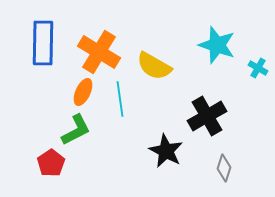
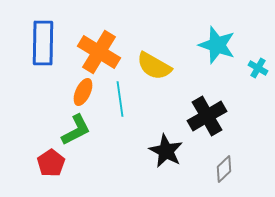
gray diamond: moved 1 px down; rotated 28 degrees clockwise
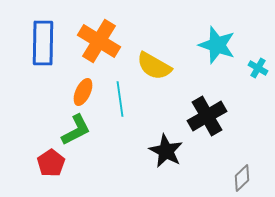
orange cross: moved 11 px up
gray diamond: moved 18 px right, 9 px down
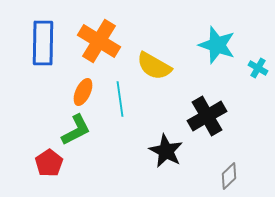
red pentagon: moved 2 px left
gray diamond: moved 13 px left, 2 px up
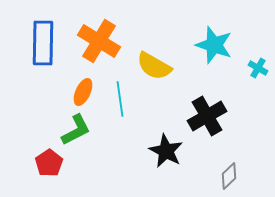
cyan star: moved 3 px left
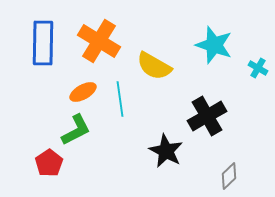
orange ellipse: rotated 36 degrees clockwise
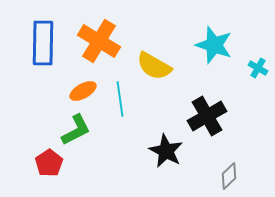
orange ellipse: moved 1 px up
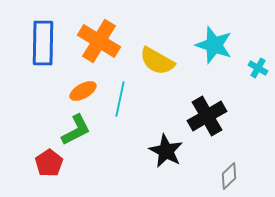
yellow semicircle: moved 3 px right, 5 px up
cyan line: rotated 20 degrees clockwise
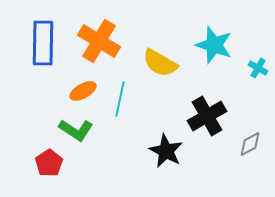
yellow semicircle: moved 3 px right, 2 px down
green L-shape: rotated 60 degrees clockwise
gray diamond: moved 21 px right, 32 px up; rotated 16 degrees clockwise
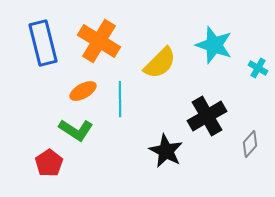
blue rectangle: rotated 15 degrees counterclockwise
yellow semicircle: rotated 75 degrees counterclockwise
cyan line: rotated 12 degrees counterclockwise
gray diamond: rotated 20 degrees counterclockwise
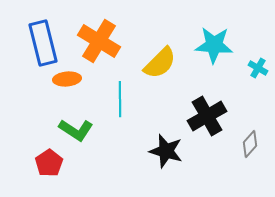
cyan star: rotated 15 degrees counterclockwise
orange ellipse: moved 16 px left, 12 px up; rotated 24 degrees clockwise
black star: rotated 12 degrees counterclockwise
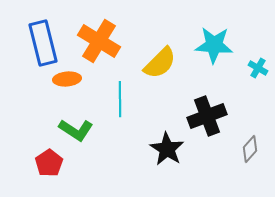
black cross: rotated 9 degrees clockwise
gray diamond: moved 5 px down
black star: moved 1 px right, 2 px up; rotated 16 degrees clockwise
